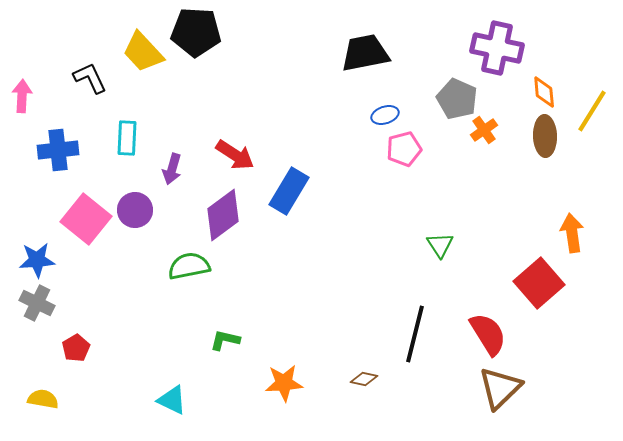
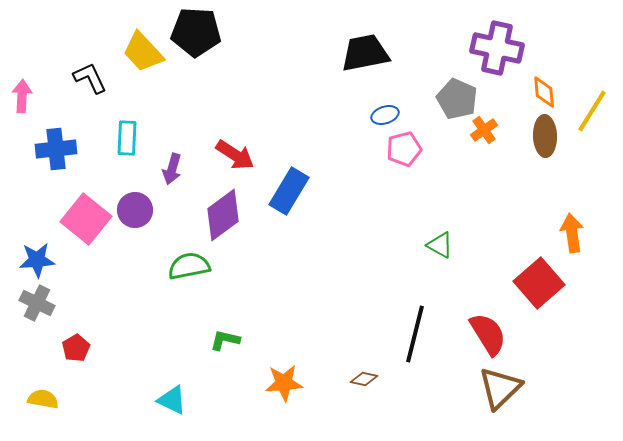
blue cross: moved 2 px left, 1 px up
green triangle: rotated 28 degrees counterclockwise
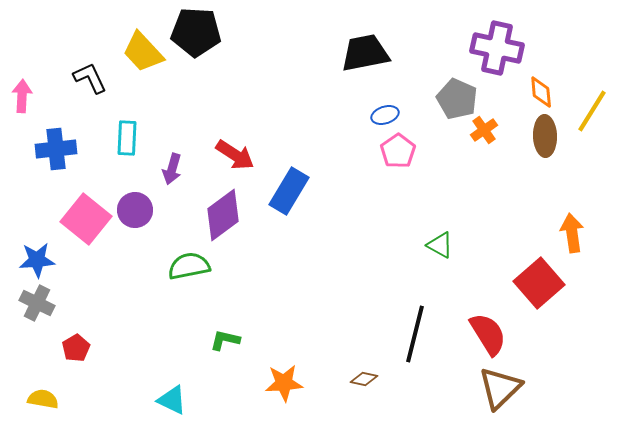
orange diamond: moved 3 px left
pink pentagon: moved 6 px left, 2 px down; rotated 20 degrees counterclockwise
